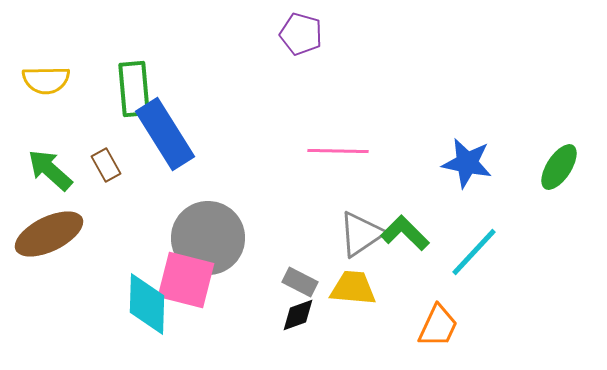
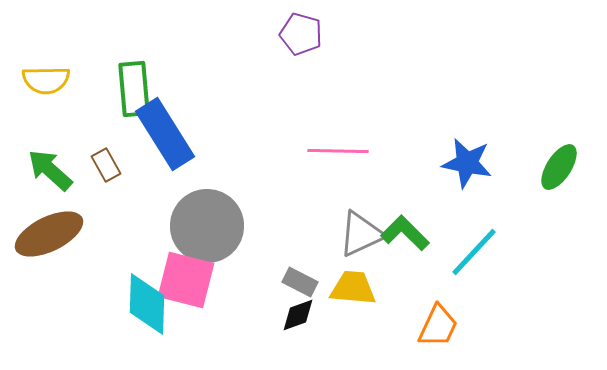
gray triangle: rotated 9 degrees clockwise
gray circle: moved 1 px left, 12 px up
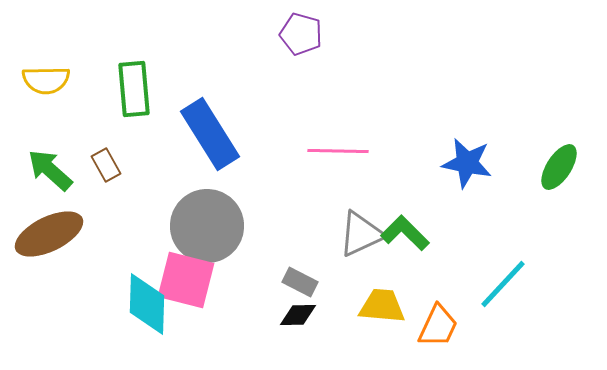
blue rectangle: moved 45 px right
cyan line: moved 29 px right, 32 px down
yellow trapezoid: moved 29 px right, 18 px down
black diamond: rotated 18 degrees clockwise
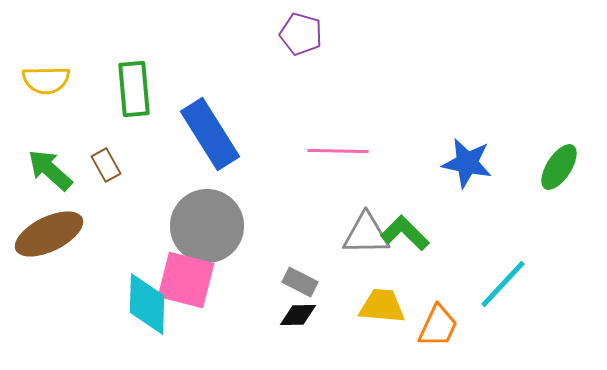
gray triangle: moved 5 px right; rotated 24 degrees clockwise
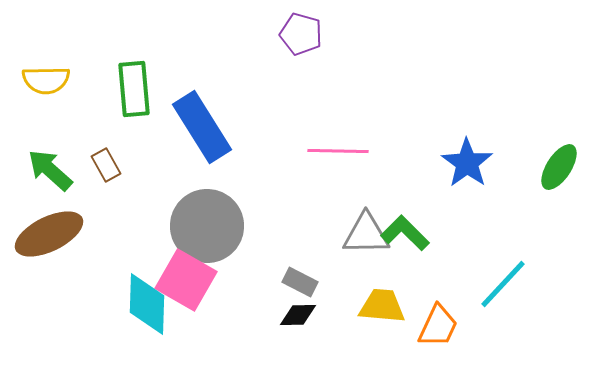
blue rectangle: moved 8 px left, 7 px up
blue star: rotated 24 degrees clockwise
pink square: rotated 16 degrees clockwise
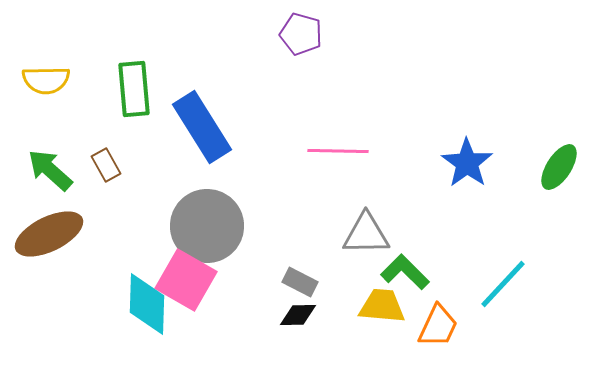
green L-shape: moved 39 px down
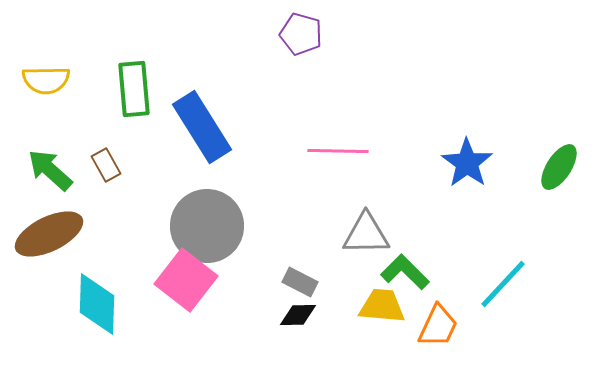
pink square: rotated 8 degrees clockwise
cyan diamond: moved 50 px left
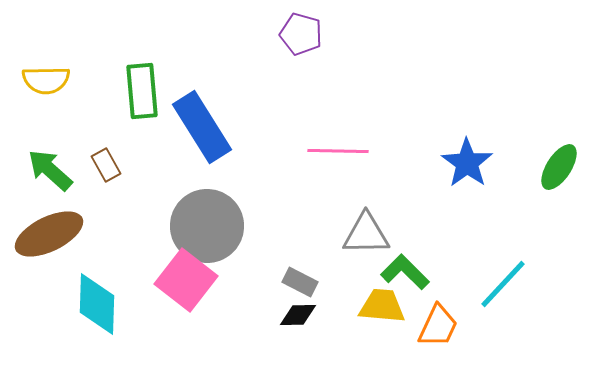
green rectangle: moved 8 px right, 2 px down
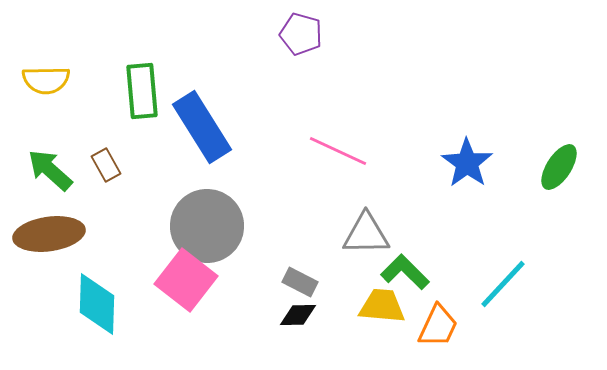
pink line: rotated 24 degrees clockwise
brown ellipse: rotated 18 degrees clockwise
